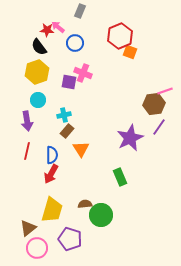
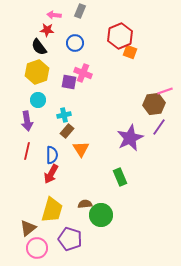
pink arrow: moved 4 px left, 12 px up; rotated 32 degrees counterclockwise
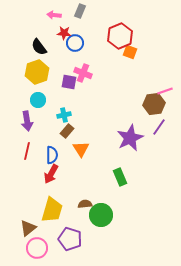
red star: moved 17 px right, 3 px down
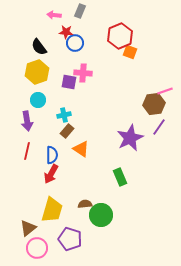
red star: moved 2 px right, 1 px up
pink cross: rotated 18 degrees counterclockwise
orange triangle: rotated 24 degrees counterclockwise
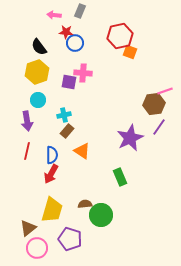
red hexagon: rotated 10 degrees clockwise
orange triangle: moved 1 px right, 2 px down
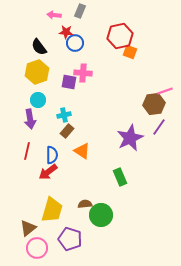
purple arrow: moved 3 px right, 2 px up
red arrow: moved 3 px left, 2 px up; rotated 24 degrees clockwise
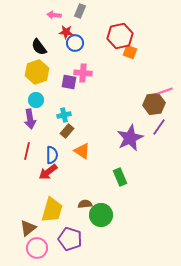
cyan circle: moved 2 px left
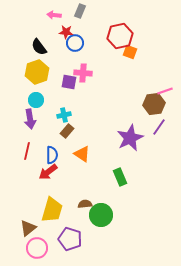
orange triangle: moved 3 px down
